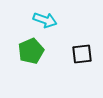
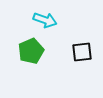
black square: moved 2 px up
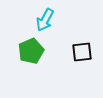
cyan arrow: rotated 100 degrees clockwise
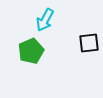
black square: moved 7 px right, 9 px up
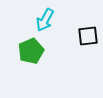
black square: moved 1 px left, 7 px up
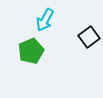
black square: moved 1 px right, 1 px down; rotated 30 degrees counterclockwise
